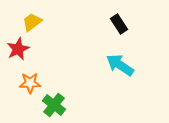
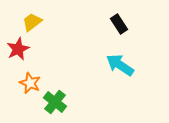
orange star: rotated 25 degrees clockwise
green cross: moved 1 px right, 3 px up
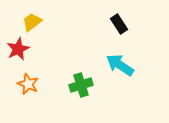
orange star: moved 2 px left, 1 px down
green cross: moved 26 px right, 17 px up; rotated 35 degrees clockwise
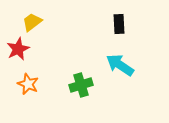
black rectangle: rotated 30 degrees clockwise
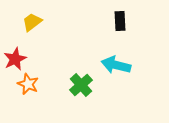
black rectangle: moved 1 px right, 3 px up
red star: moved 3 px left, 10 px down
cyan arrow: moved 4 px left; rotated 20 degrees counterclockwise
green cross: rotated 25 degrees counterclockwise
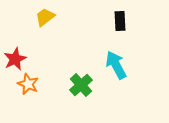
yellow trapezoid: moved 13 px right, 5 px up
cyan arrow: rotated 48 degrees clockwise
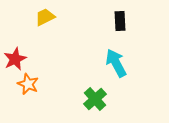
yellow trapezoid: rotated 10 degrees clockwise
cyan arrow: moved 2 px up
green cross: moved 14 px right, 14 px down
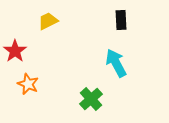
yellow trapezoid: moved 3 px right, 4 px down
black rectangle: moved 1 px right, 1 px up
red star: moved 8 px up; rotated 10 degrees counterclockwise
green cross: moved 4 px left
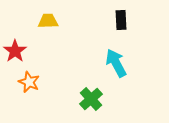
yellow trapezoid: rotated 25 degrees clockwise
orange star: moved 1 px right, 2 px up
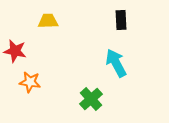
red star: rotated 25 degrees counterclockwise
orange star: moved 1 px right; rotated 15 degrees counterclockwise
